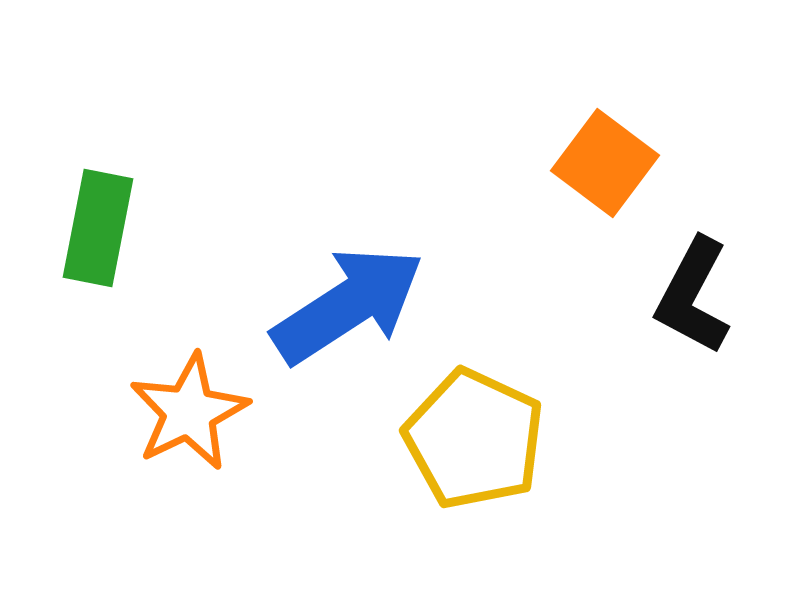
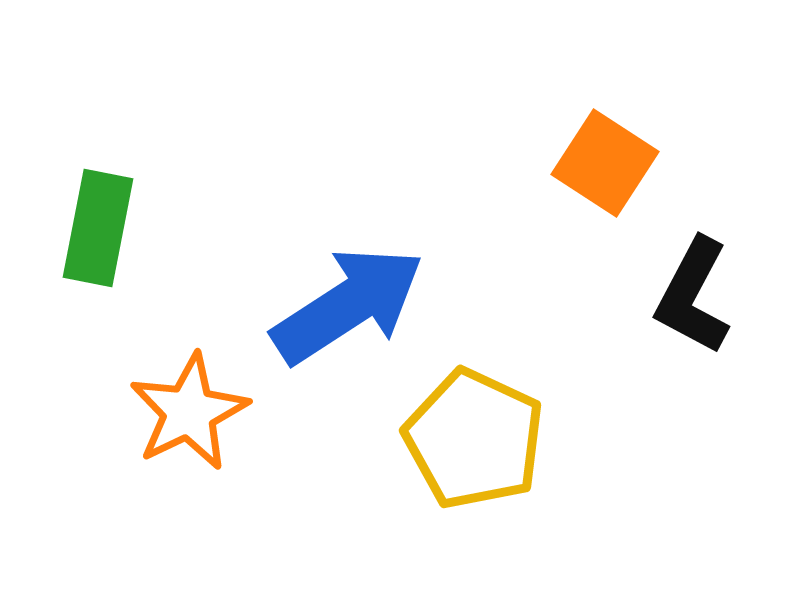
orange square: rotated 4 degrees counterclockwise
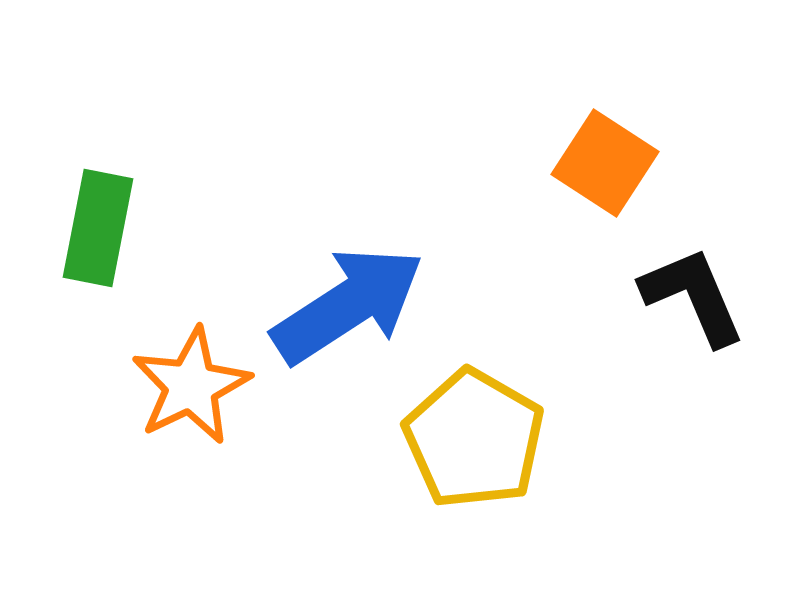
black L-shape: rotated 129 degrees clockwise
orange star: moved 2 px right, 26 px up
yellow pentagon: rotated 5 degrees clockwise
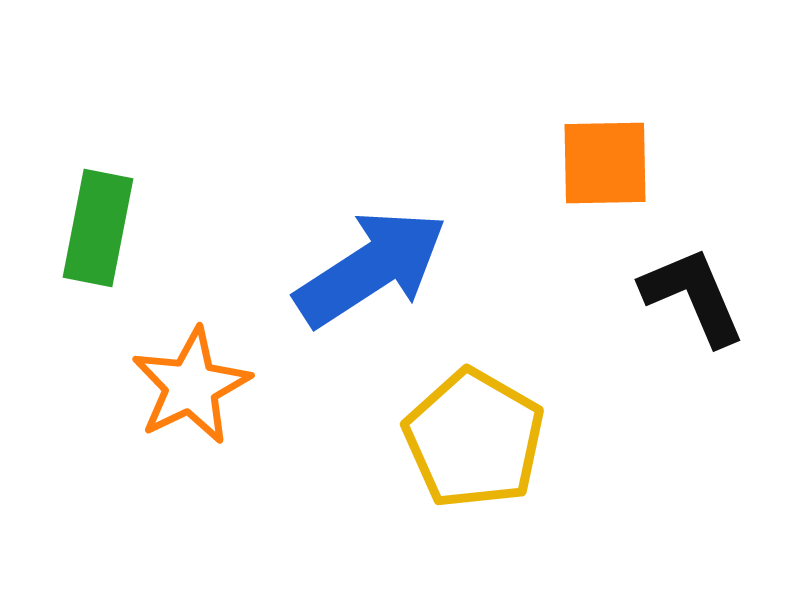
orange square: rotated 34 degrees counterclockwise
blue arrow: moved 23 px right, 37 px up
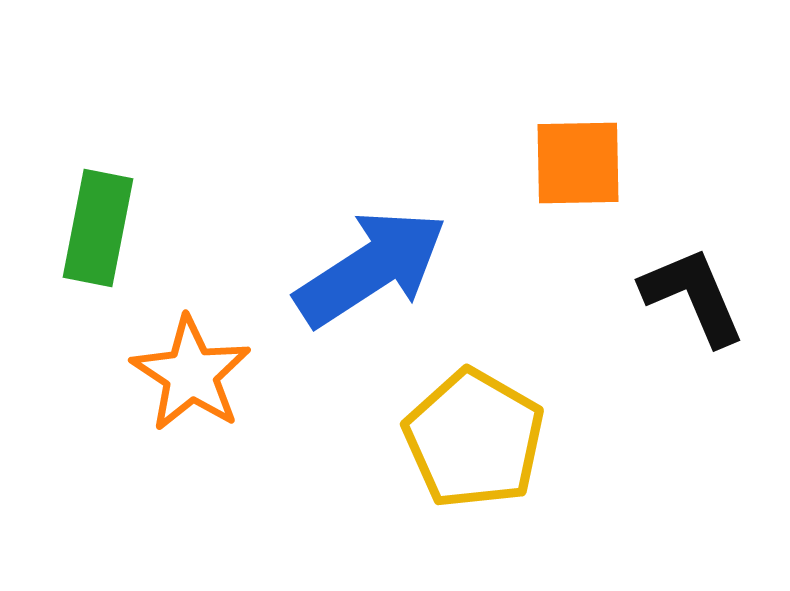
orange square: moved 27 px left
orange star: moved 12 px up; rotated 13 degrees counterclockwise
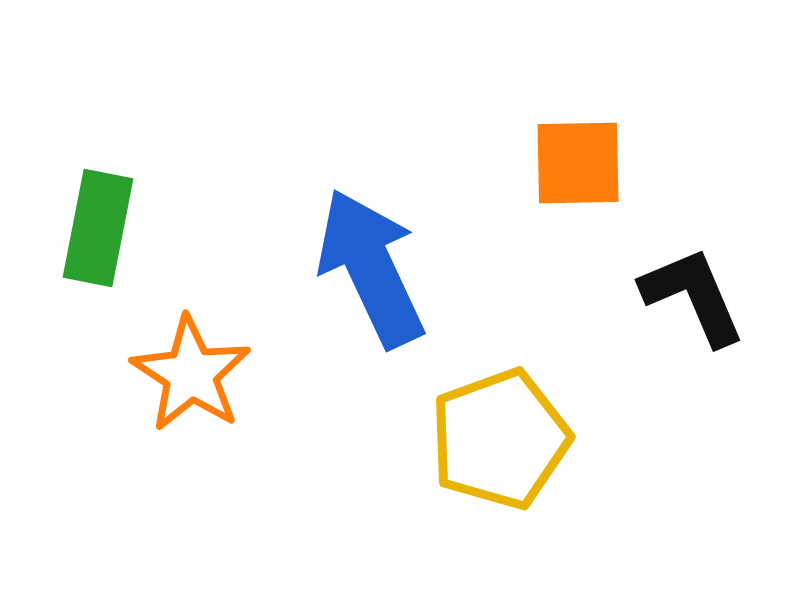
blue arrow: rotated 82 degrees counterclockwise
yellow pentagon: moved 26 px right; rotated 22 degrees clockwise
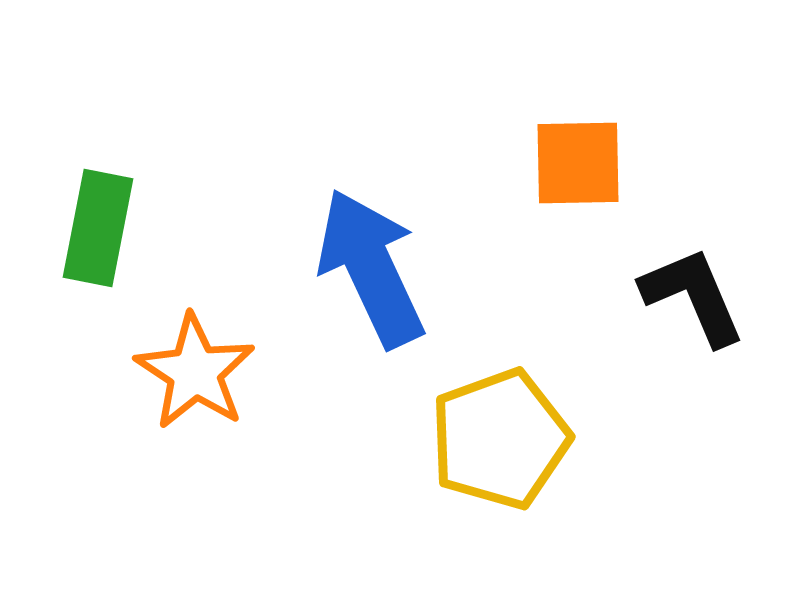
orange star: moved 4 px right, 2 px up
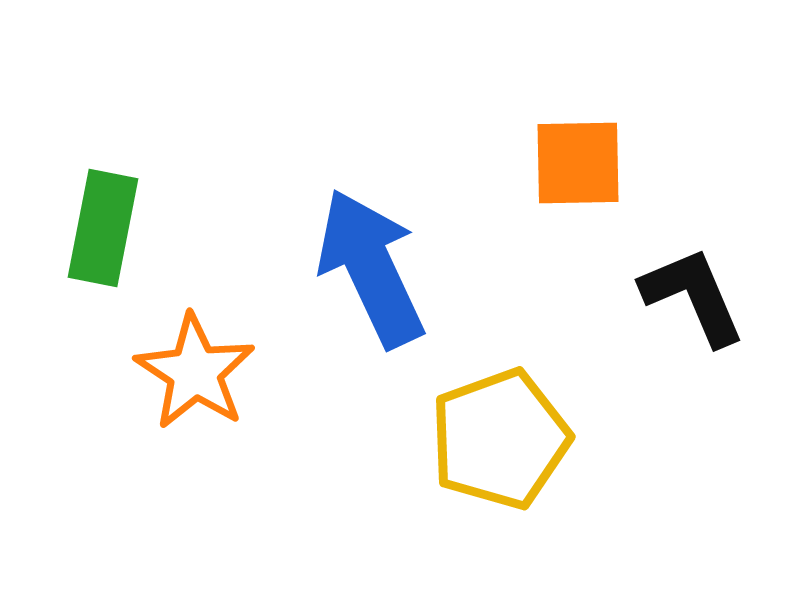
green rectangle: moved 5 px right
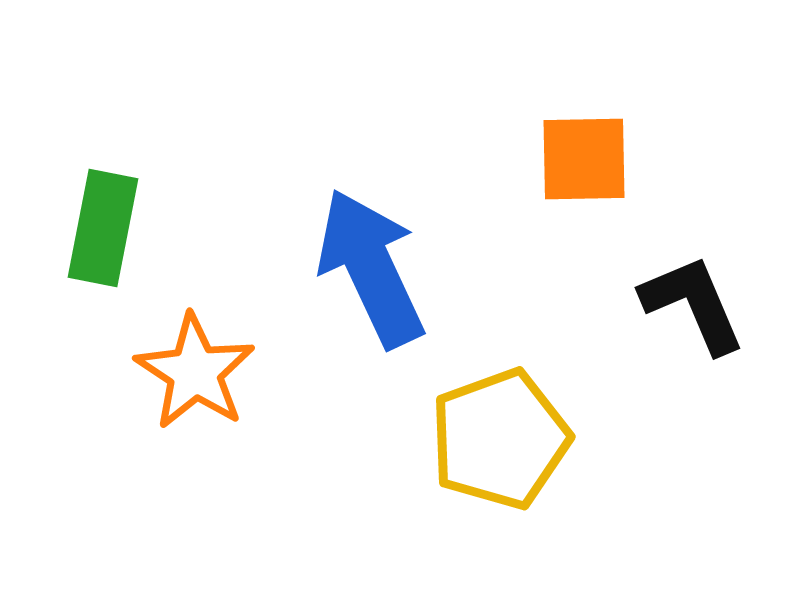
orange square: moved 6 px right, 4 px up
black L-shape: moved 8 px down
